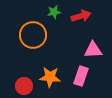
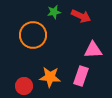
red arrow: rotated 42 degrees clockwise
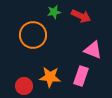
pink triangle: rotated 24 degrees clockwise
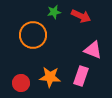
red circle: moved 3 px left, 3 px up
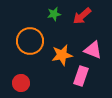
green star: moved 2 px down
red arrow: moved 1 px right; rotated 114 degrees clockwise
orange circle: moved 3 px left, 6 px down
orange star: moved 12 px right, 22 px up; rotated 15 degrees counterclockwise
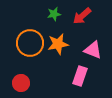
orange circle: moved 2 px down
orange star: moved 4 px left, 11 px up
pink rectangle: moved 1 px left
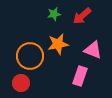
orange circle: moved 13 px down
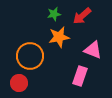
orange star: moved 1 px right, 7 px up
red circle: moved 2 px left
